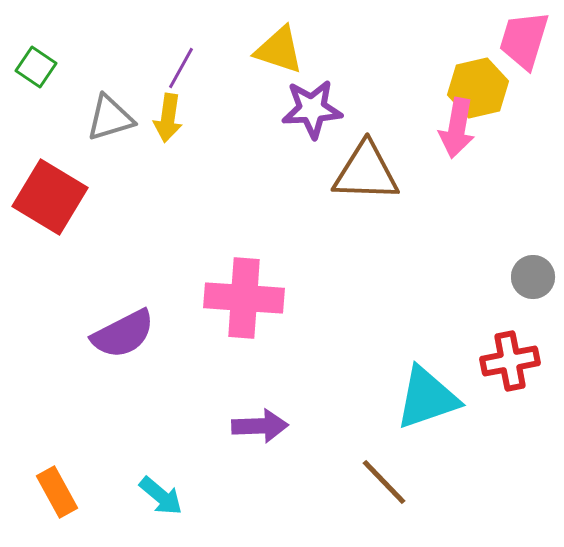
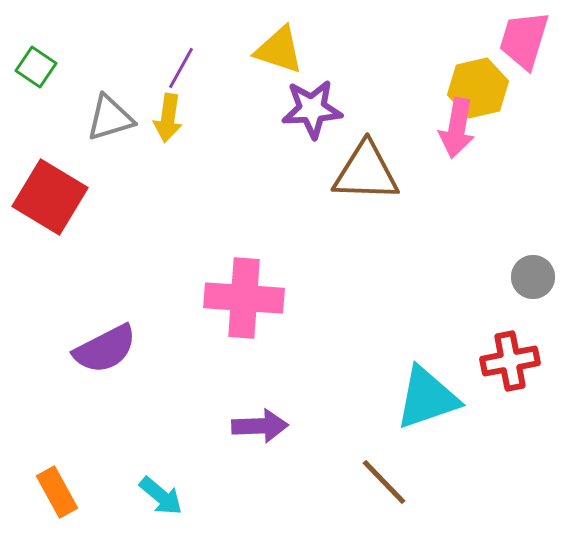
purple semicircle: moved 18 px left, 15 px down
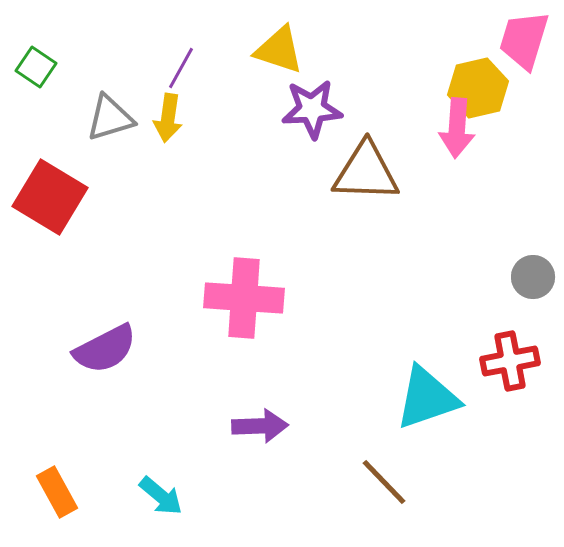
pink arrow: rotated 6 degrees counterclockwise
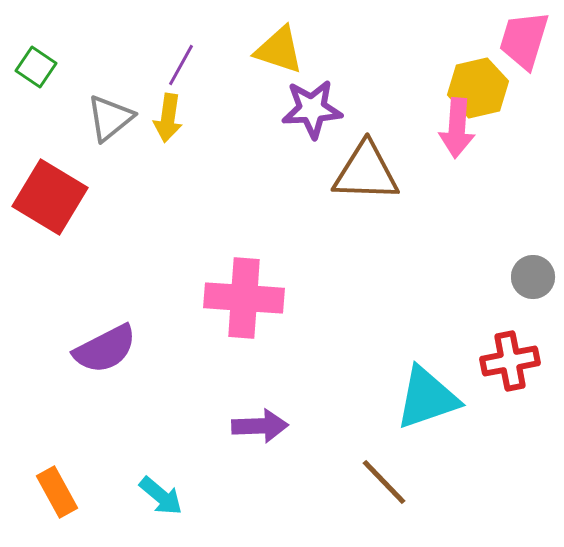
purple line: moved 3 px up
gray triangle: rotated 22 degrees counterclockwise
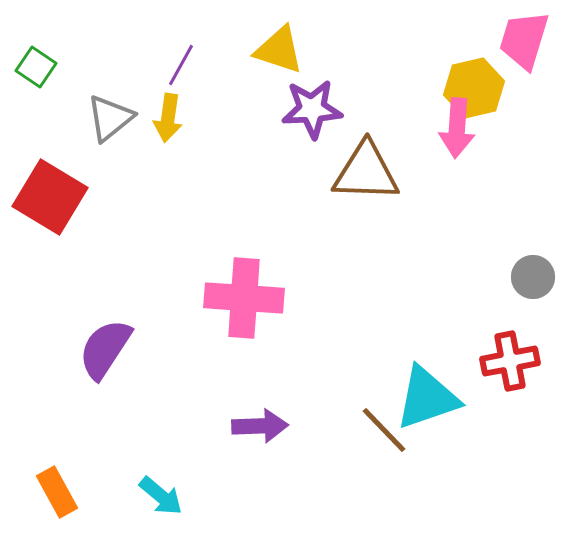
yellow hexagon: moved 4 px left
purple semicircle: rotated 150 degrees clockwise
brown line: moved 52 px up
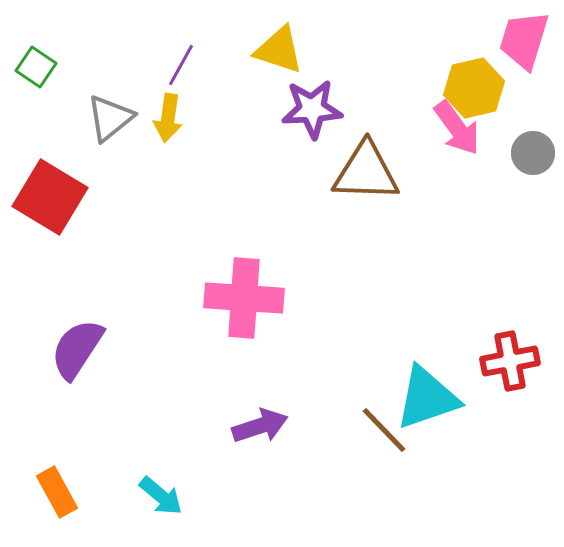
pink arrow: rotated 40 degrees counterclockwise
gray circle: moved 124 px up
purple semicircle: moved 28 px left
purple arrow: rotated 16 degrees counterclockwise
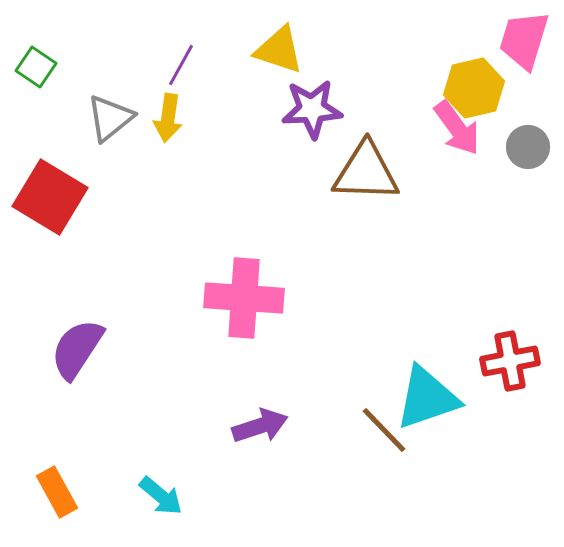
gray circle: moved 5 px left, 6 px up
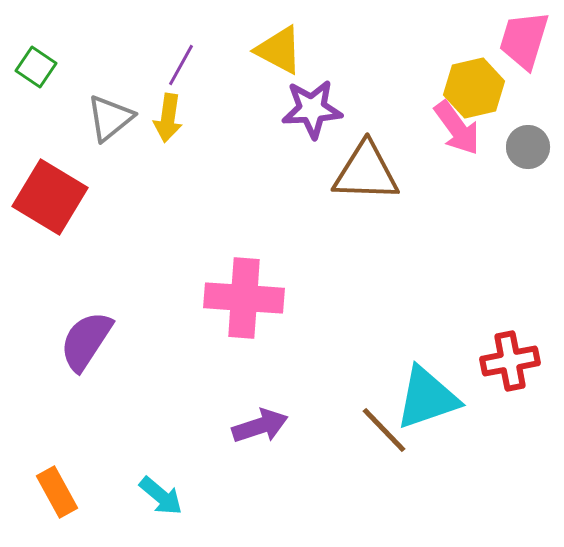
yellow triangle: rotated 10 degrees clockwise
purple semicircle: moved 9 px right, 8 px up
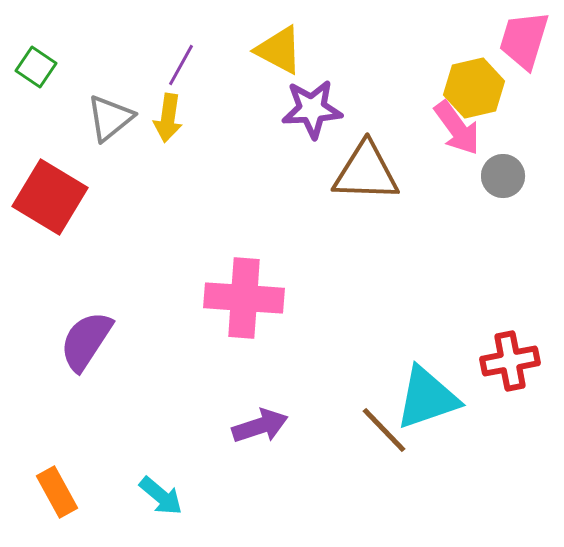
gray circle: moved 25 px left, 29 px down
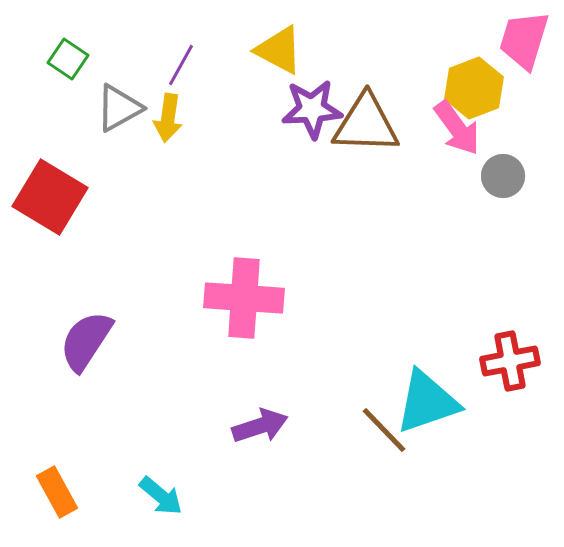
green square: moved 32 px right, 8 px up
yellow hexagon: rotated 8 degrees counterclockwise
gray triangle: moved 9 px right, 10 px up; rotated 10 degrees clockwise
brown triangle: moved 48 px up
cyan triangle: moved 4 px down
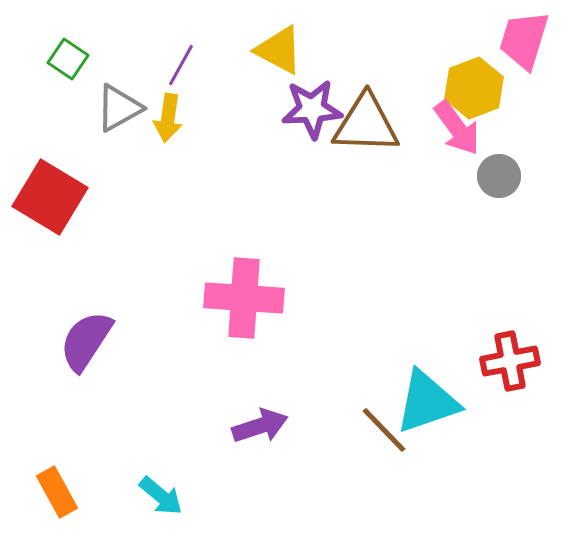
gray circle: moved 4 px left
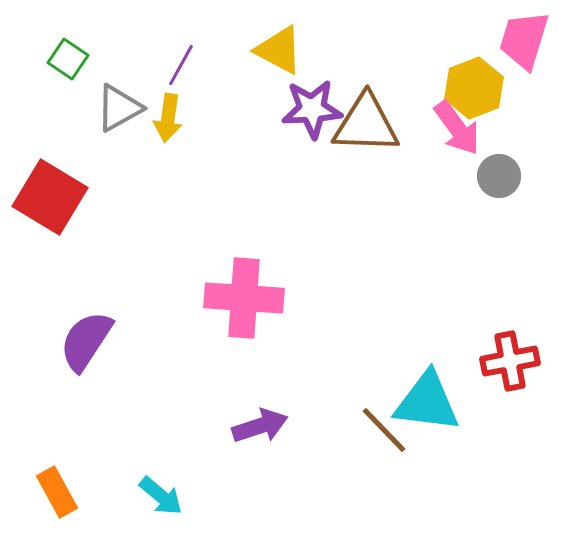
cyan triangle: rotated 26 degrees clockwise
